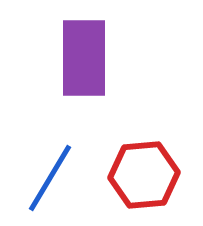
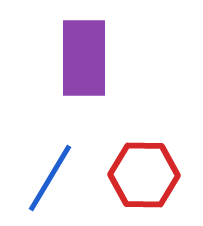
red hexagon: rotated 6 degrees clockwise
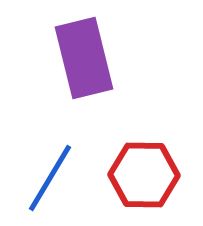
purple rectangle: rotated 14 degrees counterclockwise
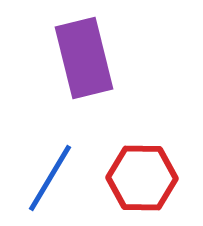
red hexagon: moved 2 px left, 3 px down
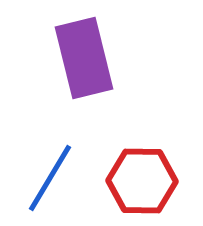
red hexagon: moved 3 px down
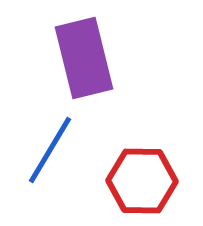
blue line: moved 28 px up
